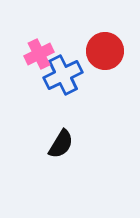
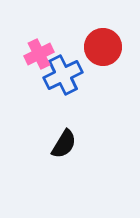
red circle: moved 2 px left, 4 px up
black semicircle: moved 3 px right
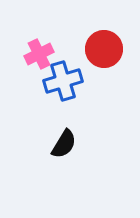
red circle: moved 1 px right, 2 px down
blue cross: moved 6 px down; rotated 9 degrees clockwise
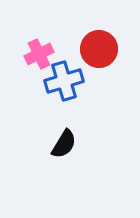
red circle: moved 5 px left
blue cross: moved 1 px right
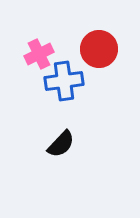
blue cross: rotated 9 degrees clockwise
black semicircle: moved 3 px left; rotated 12 degrees clockwise
